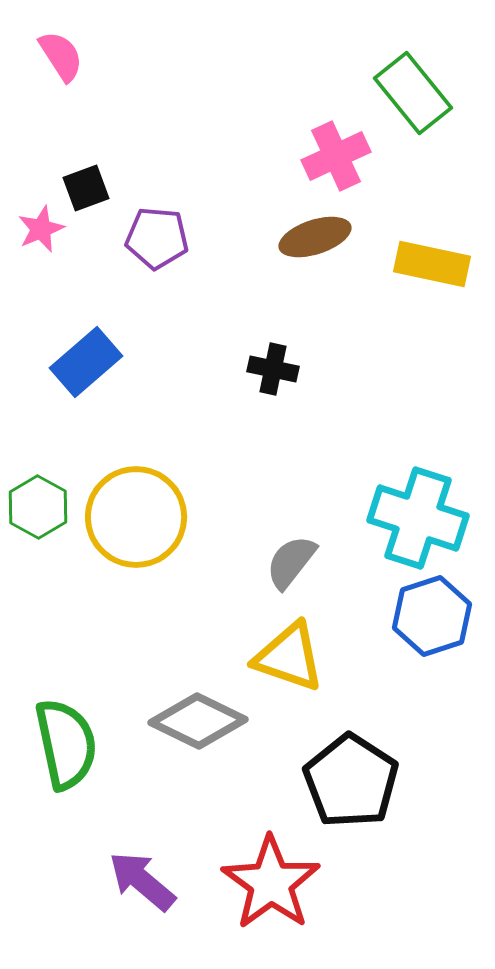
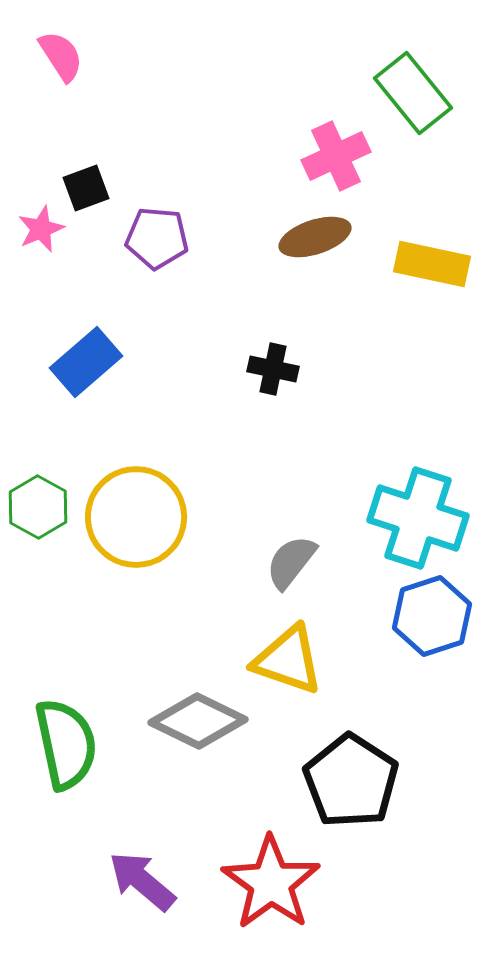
yellow triangle: moved 1 px left, 3 px down
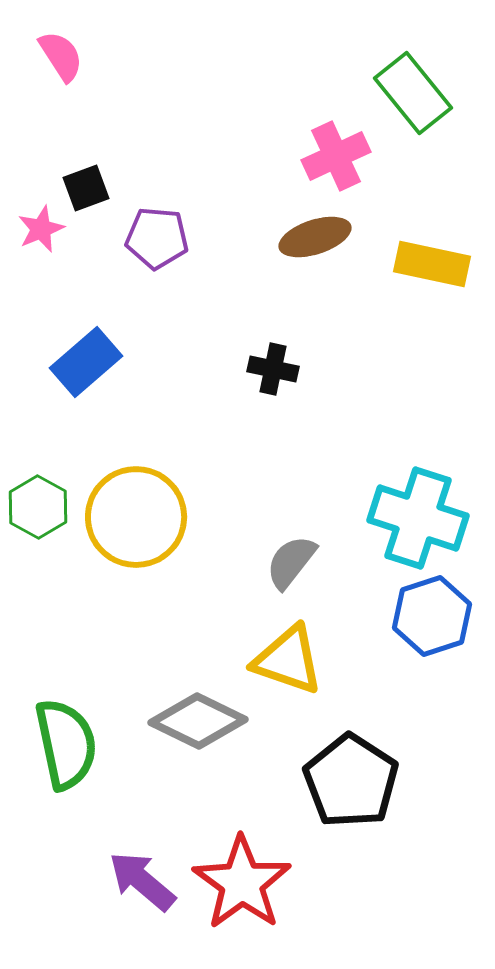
red star: moved 29 px left
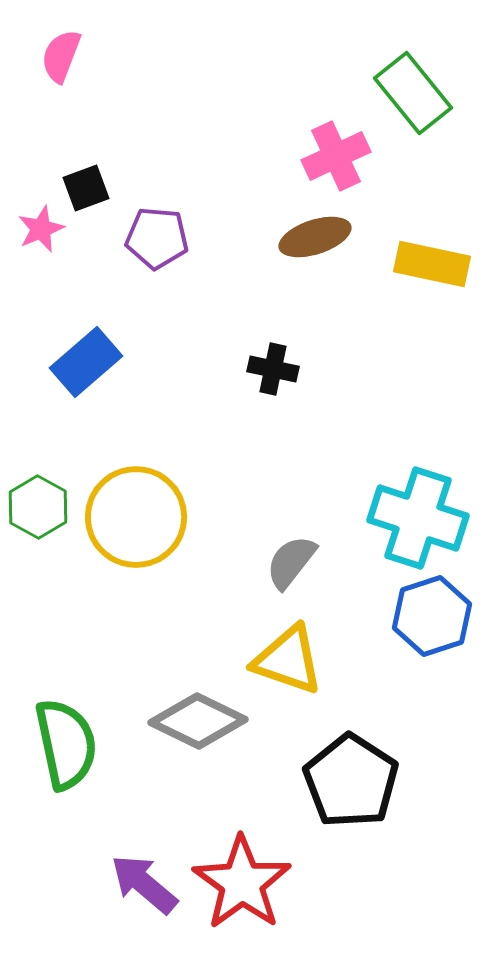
pink semicircle: rotated 126 degrees counterclockwise
purple arrow: moved 2 px right, 3 px down
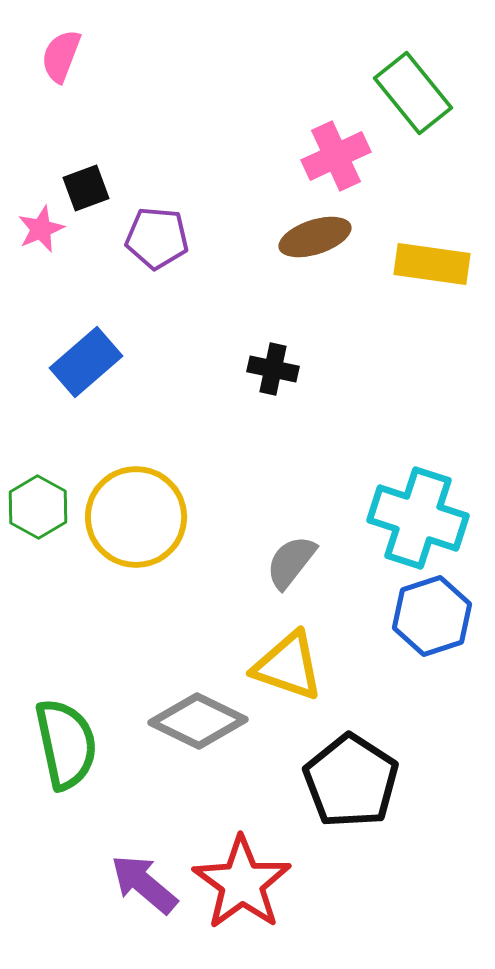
yellow rectangle: rotated 4 degrees counterclockwise
yellow triangle: moved 6 px down
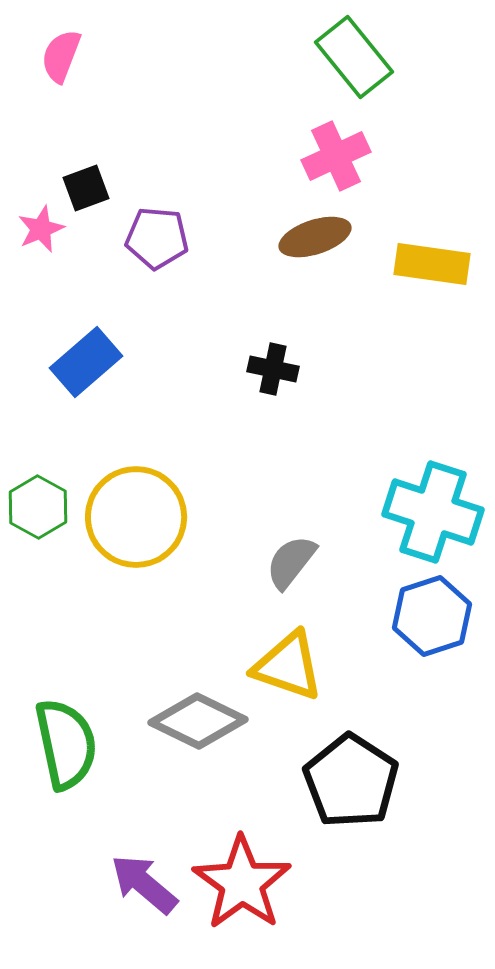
green rectangle: moved 59 px left, 36 px up
cyan cross: moved 15 px right, 6 px up
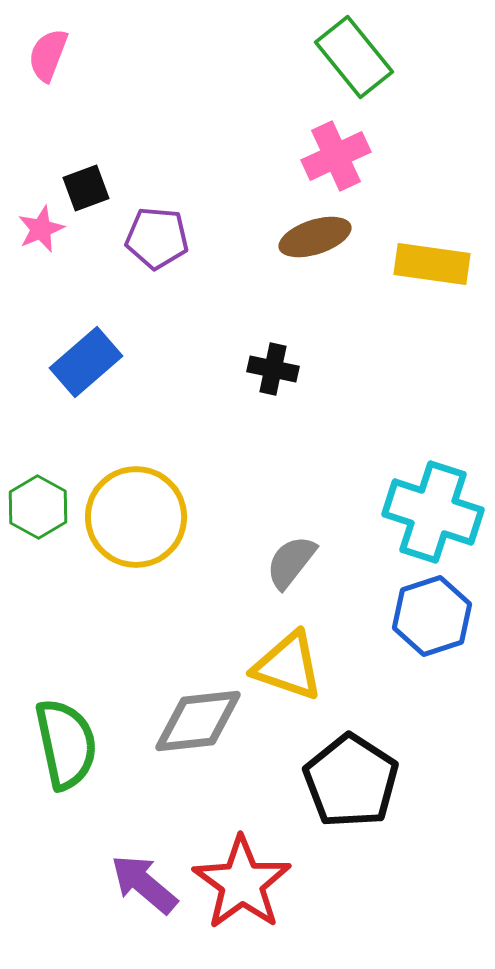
pink semicircle: moved 13 px left, 1 px up
gray diamond: rotated 32 degrees counterclockwise
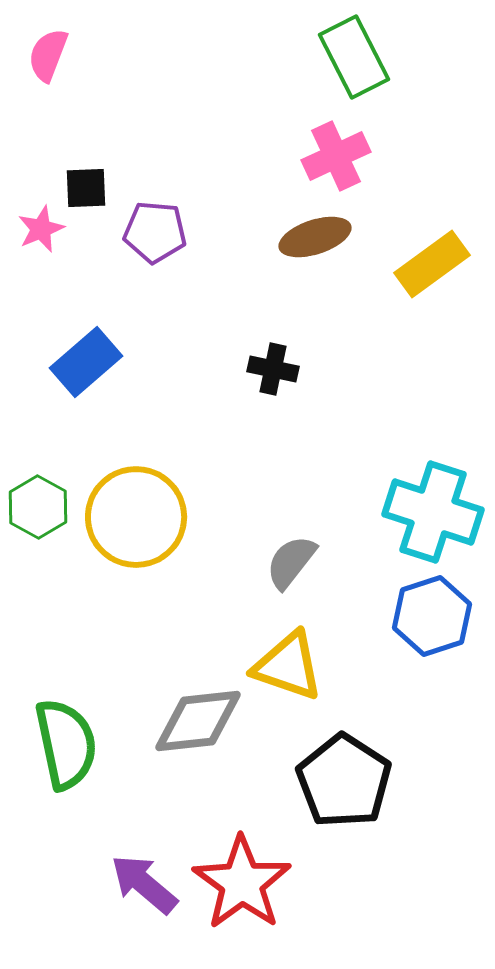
green rectangle: rotated 12 degrees clockwise
black square: rotated 18 degrees clockwise
purple pentagon: moved 2 px left, 6 px up
yellow rectangle: rotated 44 degrees counterclockwise
black pentagon: moved 7 px left
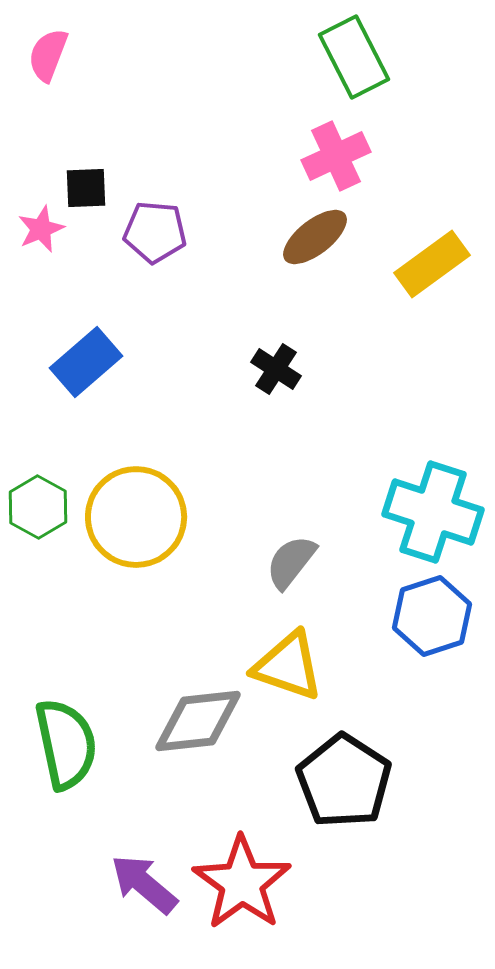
brown ellipse: rotated 20 degrees counterclockwise
black cross: moved 3 px right; rotated 21 degrees clockwise
